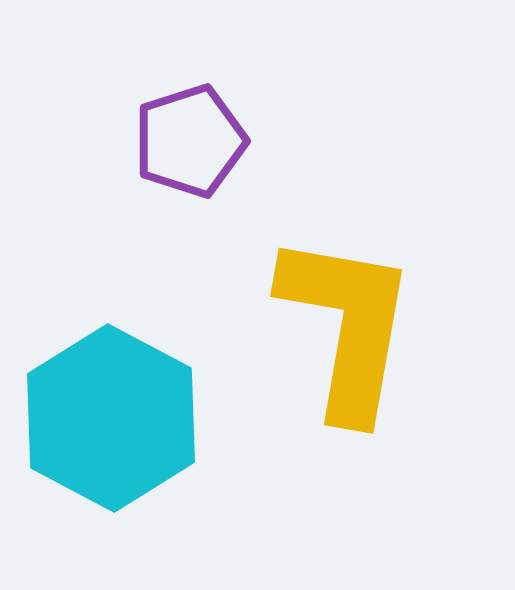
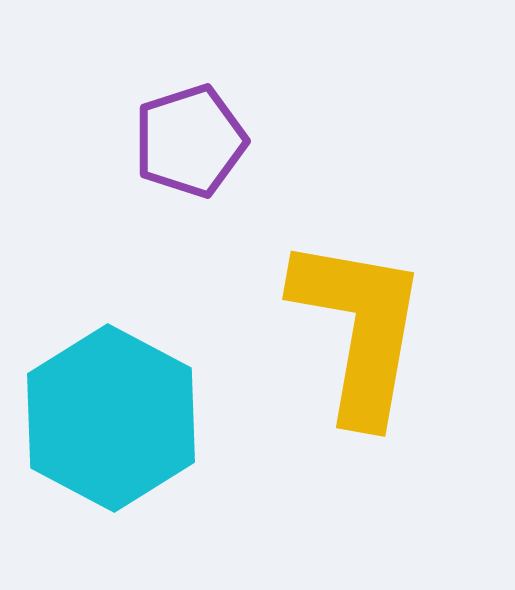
yellow L-shape: moved 12 px right, 3 px down
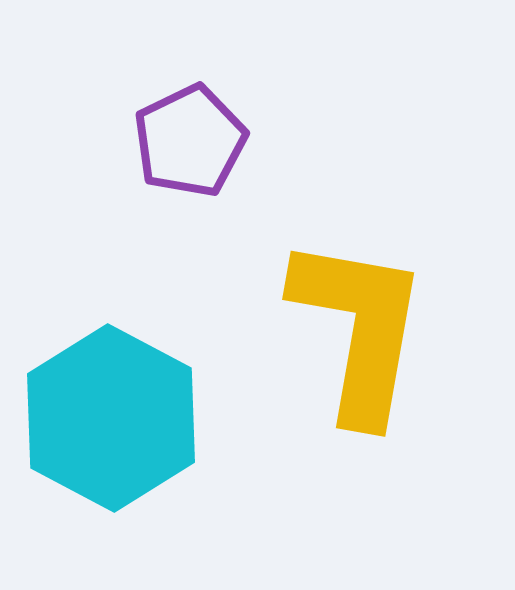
purple pentagon: rotated 8 degrees counterclockwise
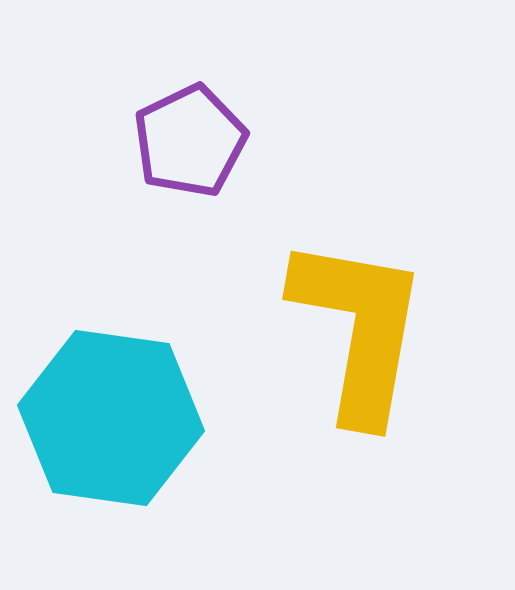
cyan hexagon: rotated 20 degrees counterclockwise
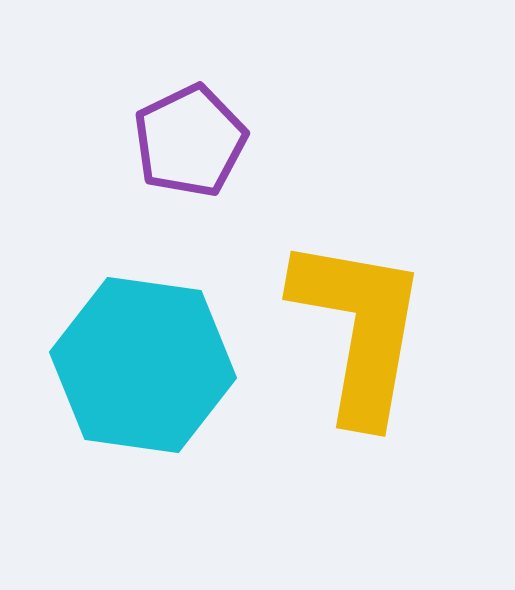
cyan hexagon: moved 32 px right, 53 px up
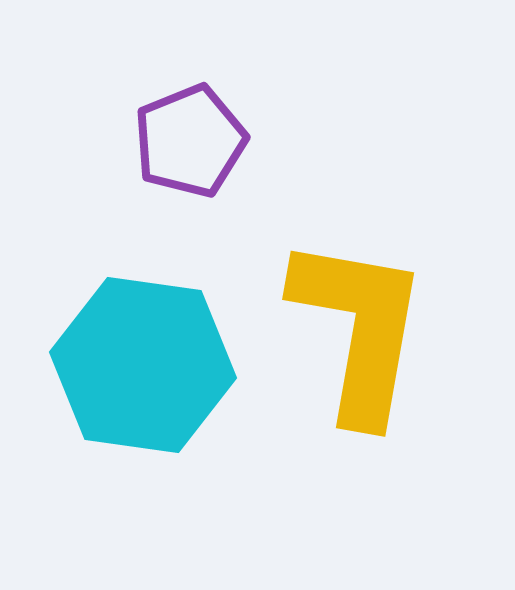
purple pentagon: rotated 4 degrees clockwise
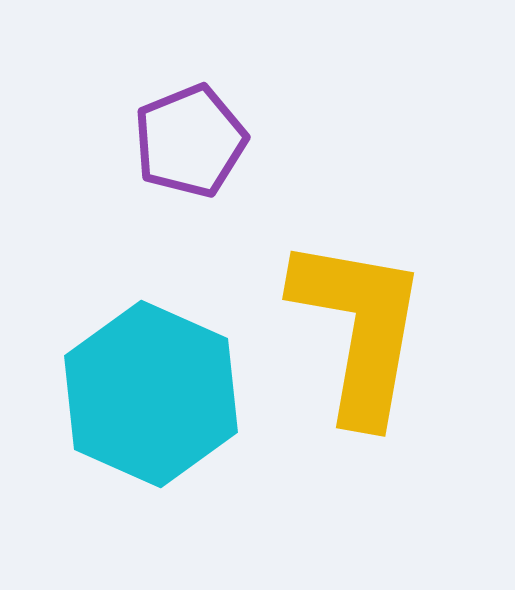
cyan hexagon: moved 8 px right, 29 px down; rotated 16 degrees clockwise
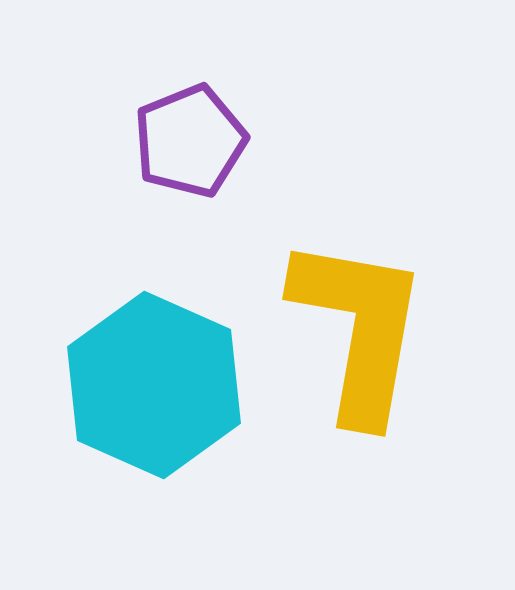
cyan hexagon: moved 3 px right, 9 px up
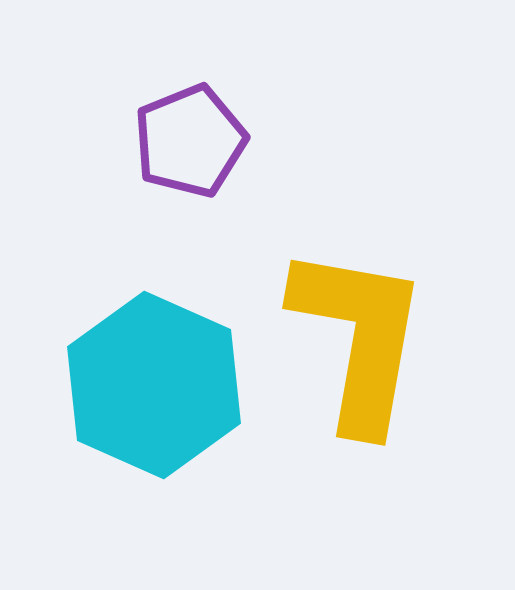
yellow L-shape: moved 9 px down
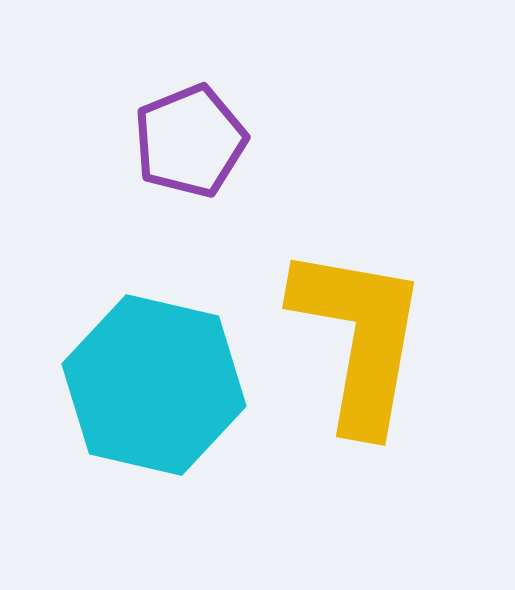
cyan hexagon: rotated 11 degrees counterclockwise
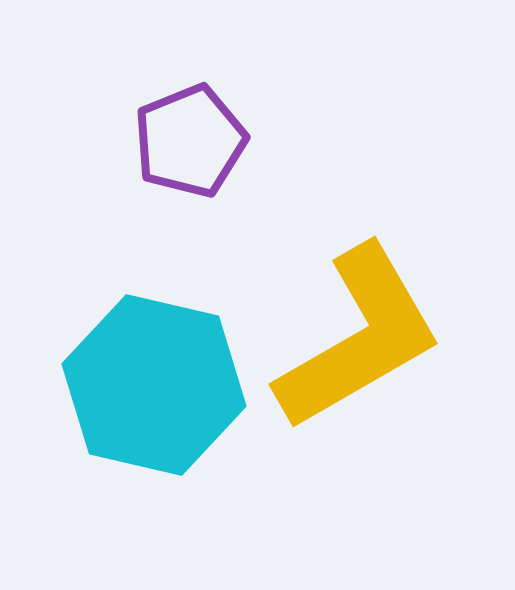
yellow L-shape: rotated 50 degrees clockwise
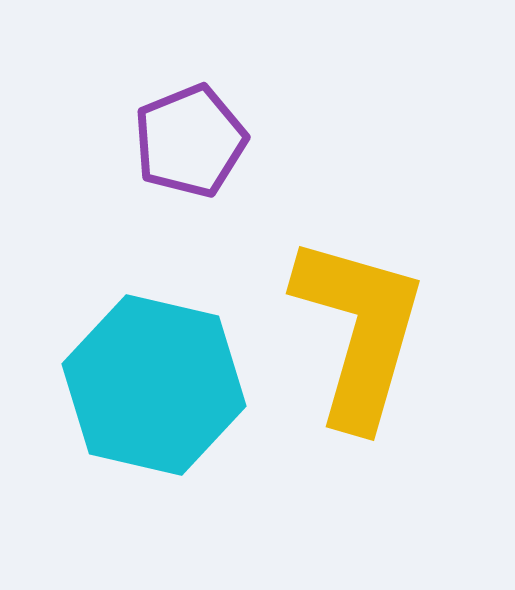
yellow L-shape: moved 7 px up; rotated 44 degrees counterclockwise
